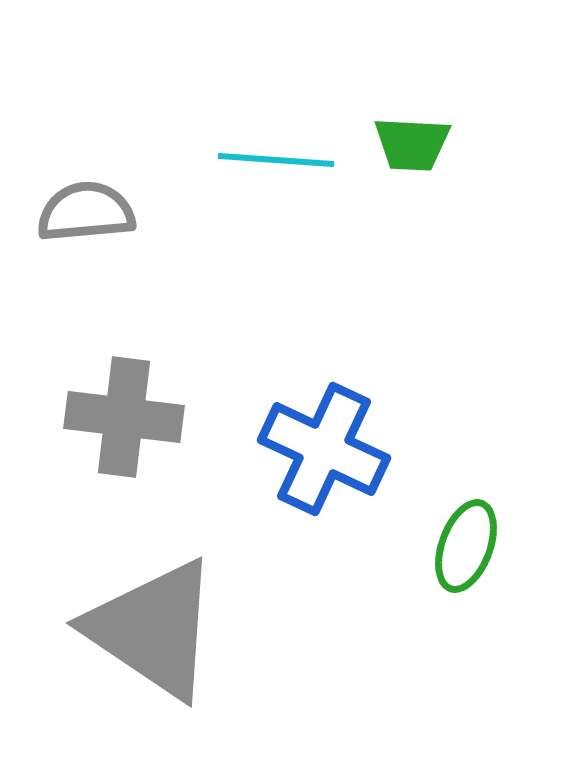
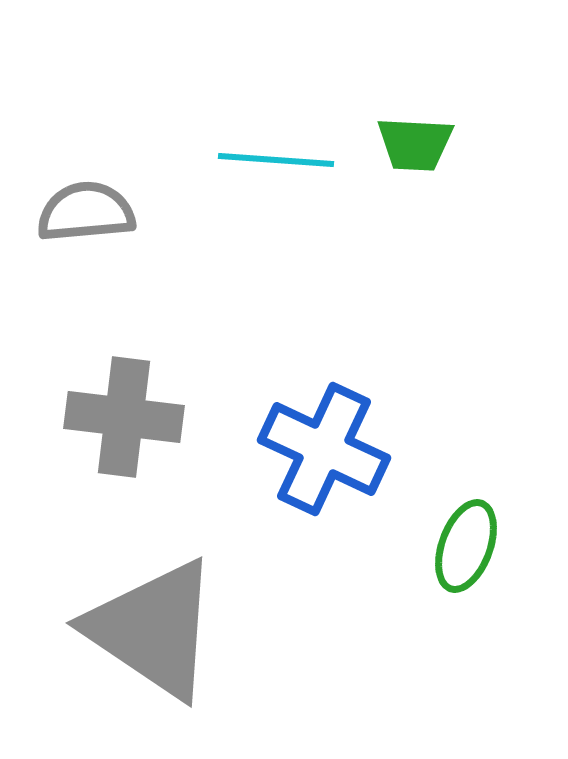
green trapezoid: moved 3 px right
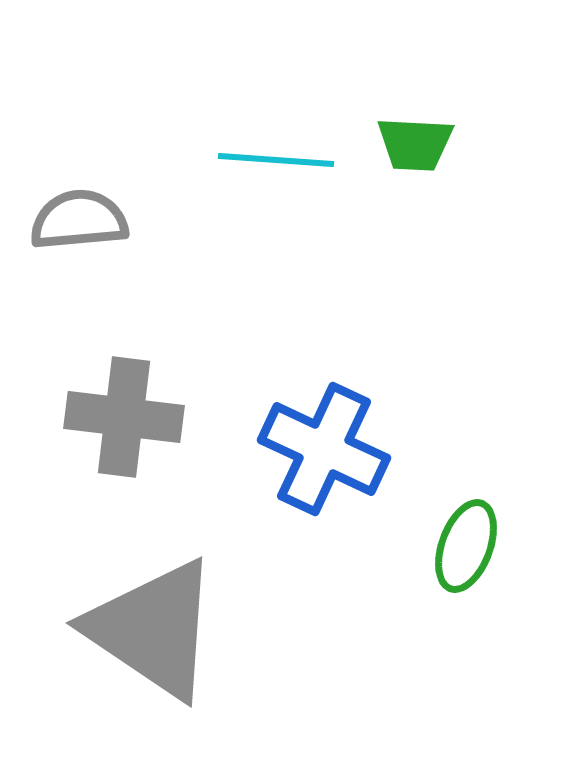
gray semicircle: moved 7 px left, 8 px down
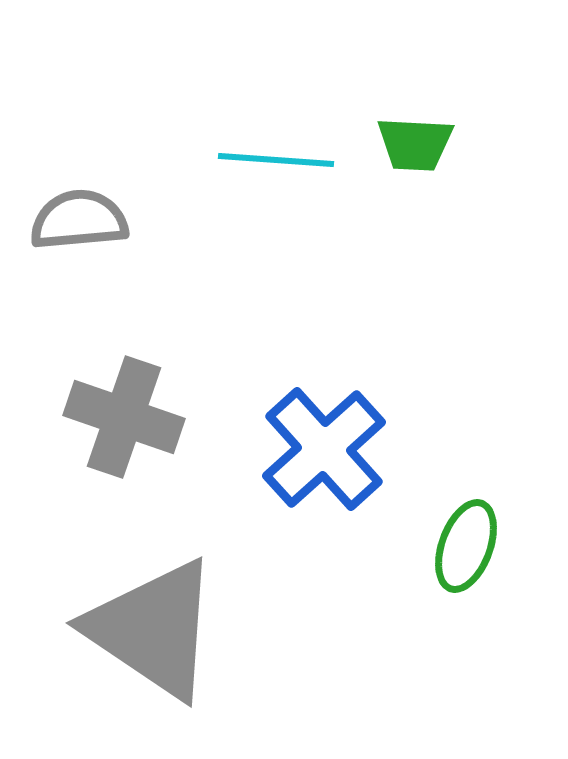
gray cross: rotated 12 degrees clockwise
blue cross: rotated 23 degrees clockwise
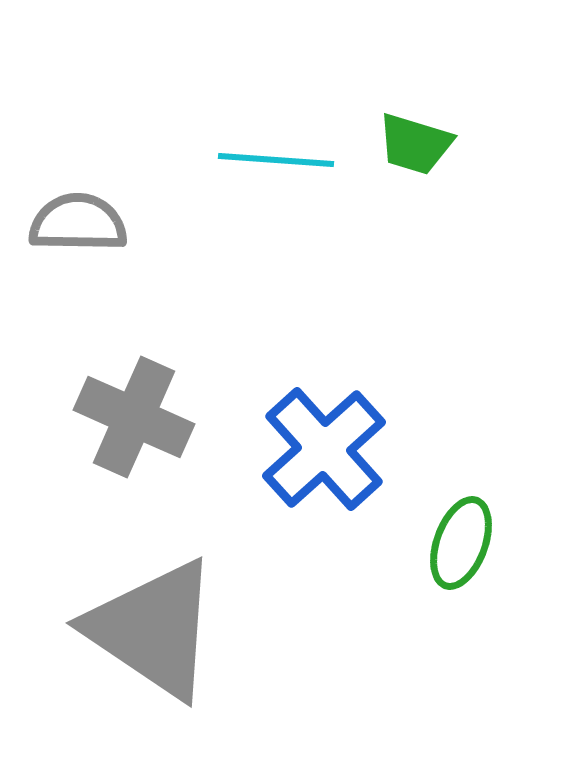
green trapezoid: rotated 14 degrees clockwise
gray semicircle: moved 1 px left, 3 px down; rotated 6 degrees clockwise
gray cross: moved 10 px right; rotated 5 degrees clockwise
green ellipse: moved 5 px left, 3 px up
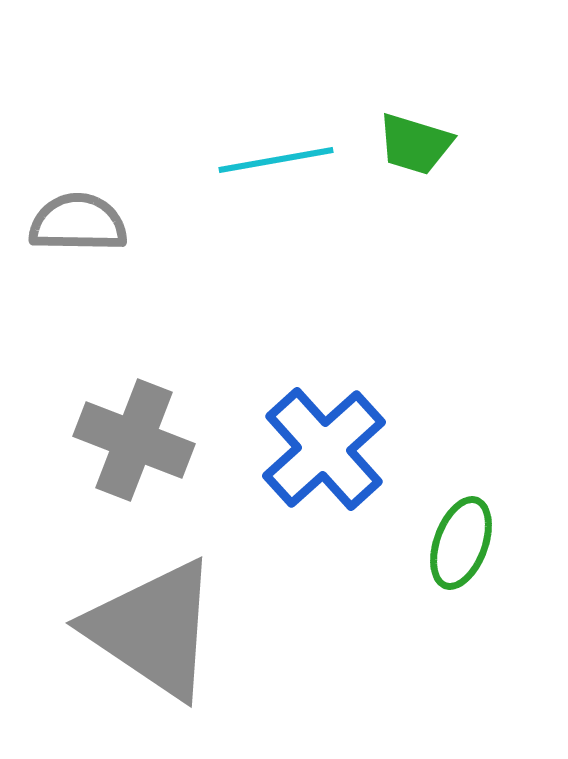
cyan line: rotated 14 degrees counterclockwise
gray cross: moved 23 px down; rotated 3 degrees counterclockwise
